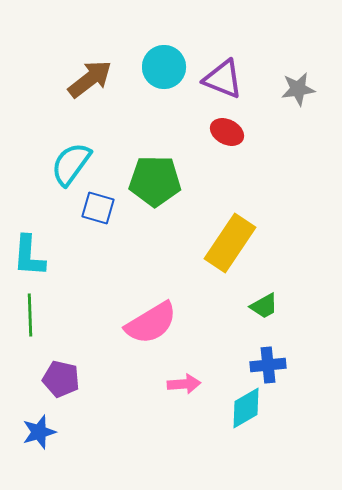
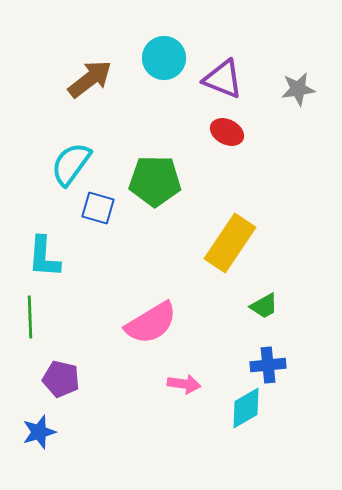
cyan circle: moved 9 px up
cyan L-shape: moved 15 px right, 1 px down
green line: moved 2 px down
pink arrow: rotated 12 degrees clockwise
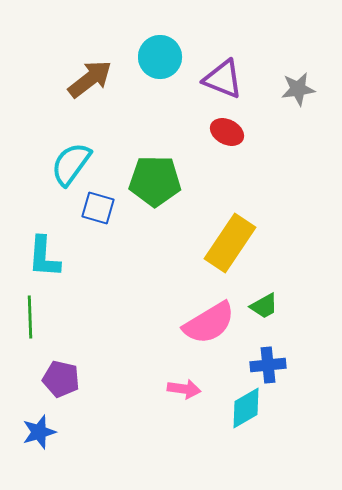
cyan circle: moved 4 px left, 1 px up
pink semicircle: moved 58 px right
pink arrow: moved 5 px down
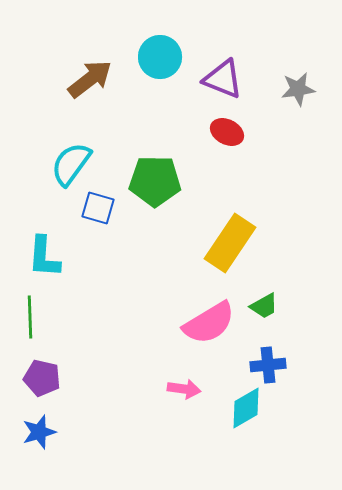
purple pentagon: moved 19 px left, 1 px up
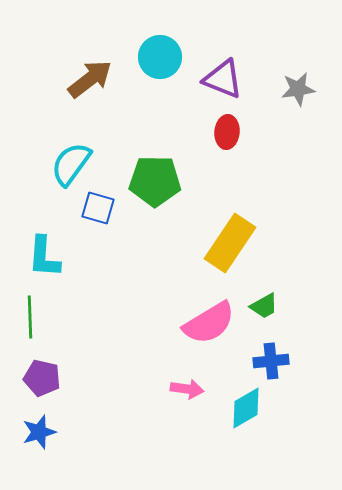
red ellipse: rotated 68 degrees clockwise
blue cross: moved 3 px right, 4 px up
pink arrow: moved 3 px right
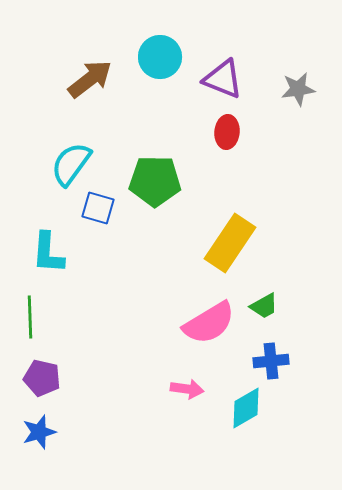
cyan L-shape: moved 4 px right, 4 px up
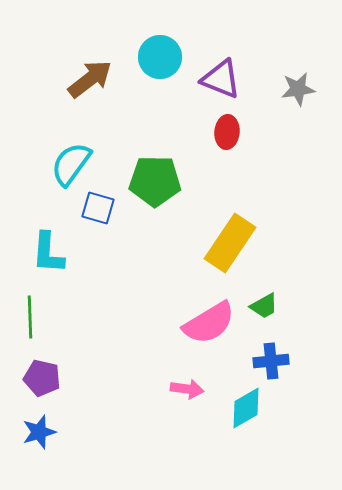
purple triangle: moved 2 px left
